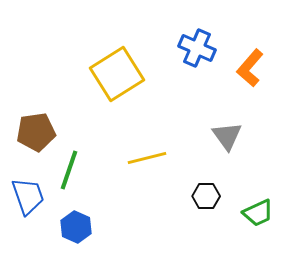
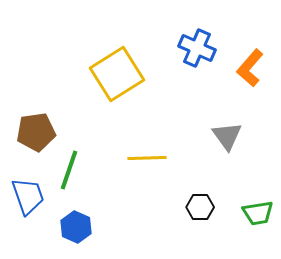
yellow line: rotated 12 degrees clockwise
black hexagon: moved 6 px left, 11 px down
green trapezoid: rotated 16 degrees clockwise
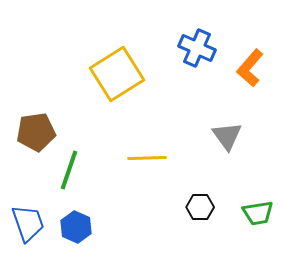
blue trapezoid: moved 27 px down
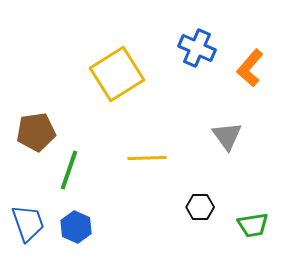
green trapezoid: moved 5 px left, 12 px down
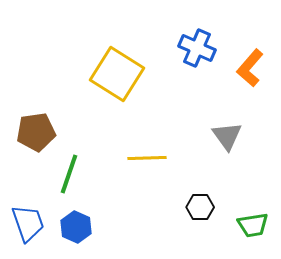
yellow square: rotated 26 degrees counterclockwise
green line: moved 4 px down
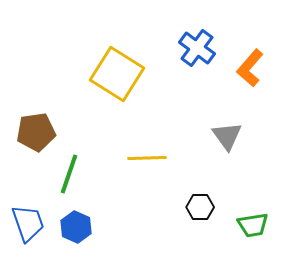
blue cross: rotated 12 degrees clockwise
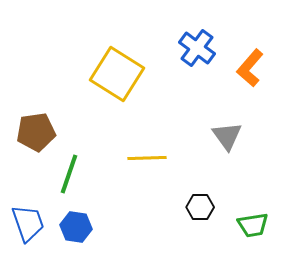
blue hexagon: rotated 16 degrees counterclockwise
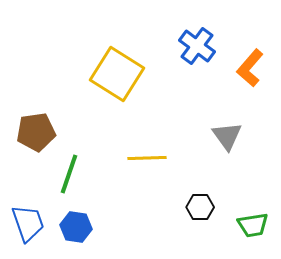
blue cross: moved 2 px up
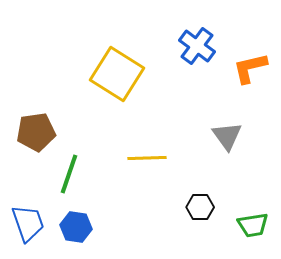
orange L-shape: rotated 36 degrees clockwise
